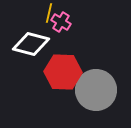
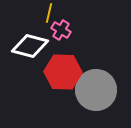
pink cross: moved 8 px down
white diamond: moved 1 px left, 2 px down
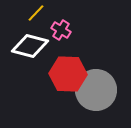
yellow line: moved 13 px left; rotated 30 degrees clockwise
red hexagon: moved 5 px right, 2 px down
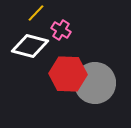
gray circle: moved 1 px left, 7 px up
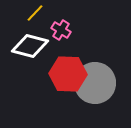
yellow line: moved 1 px left
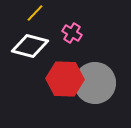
pink cross: moved 11 px right, 3 px down
red hexagon: moved 3 px left, 5 px down
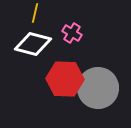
yellow line: rotated 30 degrees counterclockwise
white diamond: moved 3 px right, 2 px up
gray circle: moved 3 px right, 5 px down
